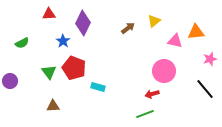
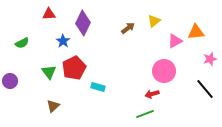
pink triangle: rotated 42 degrees counterclockwise
red pentagon: rotated 25 degrees clockwise
brown triangle: rotated 40 degrees counterclockwise
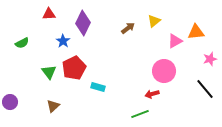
purple circle: moved 21 px down
green line: moved 5 px left
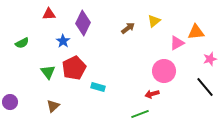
pink triangle: moved 2 px right, 2 px down
green triangle: moved 1 px left
black line: moved 2 px up
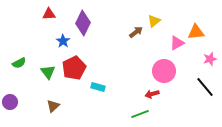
brown arrow: moved 8 px right, 4 px down
green semicircle: moved 3 px left, 20 px down
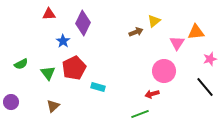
brown arrow: rotated 16 degrees clockwise
pink triangle: rotated 28 degrees counterclockwise
green semicircle: moved 2 px right, 1 px down
green triangle: moved 1 px down
purple circle: moved 1 px right
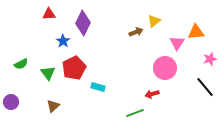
pink circle: moved 1 px right, 3 px up
green line: moved 5 px left, 1 px up
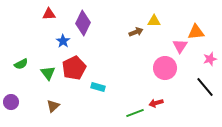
yellow triangle: rotated 40 degrees clockwise
pink triangle: moved 3 px right, 3 px down
red arrow: moved 4 px right, 9 px down
